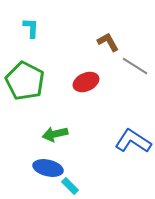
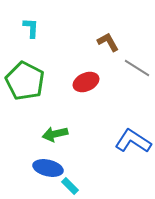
gray line: moved 2 px right, 2 px down
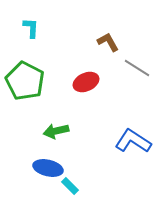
green arrow: moved 1 px right, 3 px up
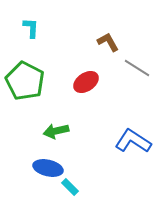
red ellipse: rotated 10 degrees counterclockwise
cyan rectangle: moved 1 px down
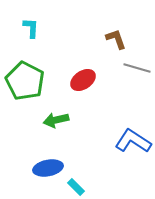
brown L-shape: moved 8 px right, 3 px up; rotated 10 degrees clockwise
gray line: rotated 16 degrees counterclockwise
red ellipse: moved 3 px left, 2 px up
green arrow: moved 11 px up
blue ellipse: rotated 24 degrees counterclockwise
cyan rectangle: moved 6 px right
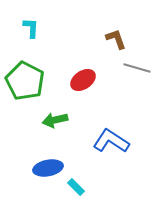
green arrow: moved 1 px left
blue L-shape: moved 22 px left
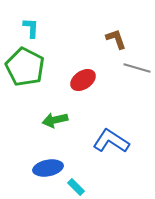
green pentagon: moved 14 px up
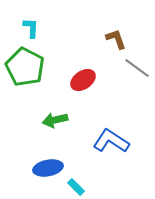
gray line: rotated 20 degrees clockwise
